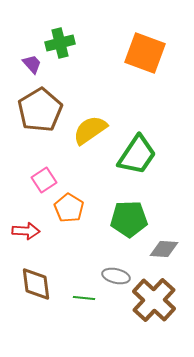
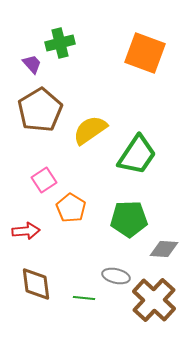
orange pentagon: moved 2 px right
red arrow: rotated 8 degrees counterclockwise
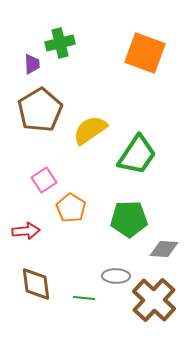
purple trapezoid: rotated 40 degrees clockwise
gray ellipse: rotated 12 degrees counterclockwise
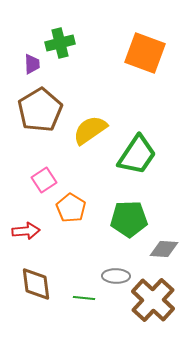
brown cross: moved 1 px left
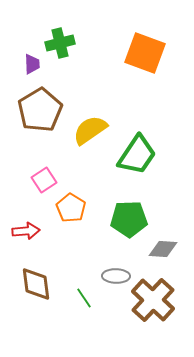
gray diamond: moved 1 px left
green line: rotated 50 degrees clockwise
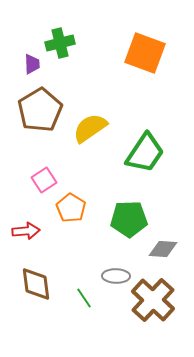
yellow semicircle: moved 2 px up
green trapezoid: moved 8 px right, 2 px up
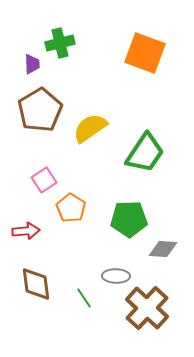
brown cross: moved 6 px left, 8 px down
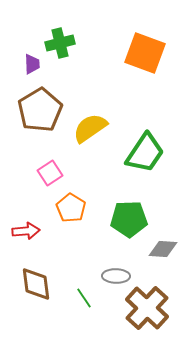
pink square: moved 6 px right, 7 px up
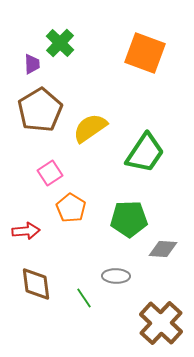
green cross: rotated 32 degrees counterclockwise
brown cross: moved 14 px right, 15 px down
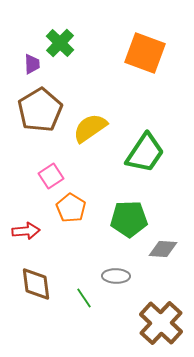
pink square: moved 1 px right, 3 px down
